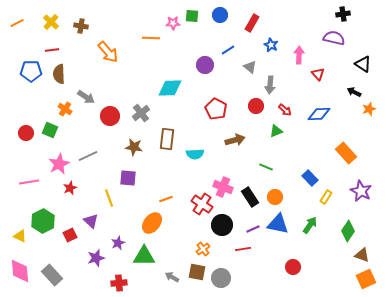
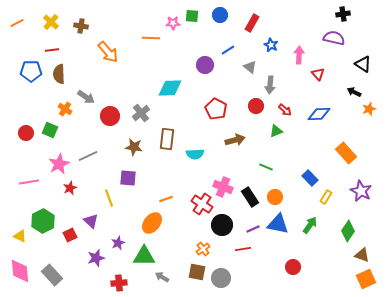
gray arrow at (172, 277): moved 10 px left
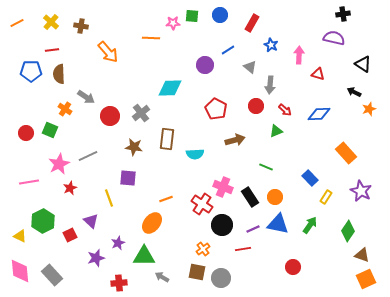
red triangle at (318, 74): rotated 32 degrees counterclockwise
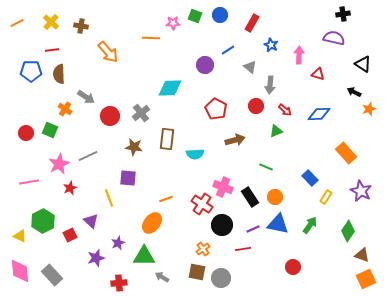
green square at (192, 16): moved 3 px right; rotated 16 degrees clockwise
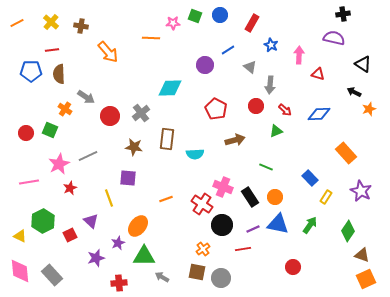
orange ellipse at (152, 223): moved 14 px left, 3 px down
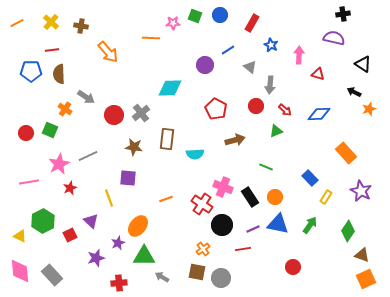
red circle at (110, 116): moved 4 px right, 1 px up
